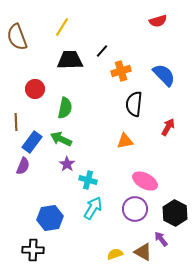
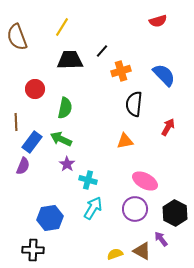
brown triangle: moved 1 px left, 1 px up
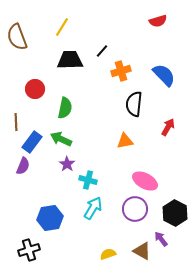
black cross: moved 4 px left; rotated 20 degrees counterclockwise
yellow semicircle: moved 7 px left
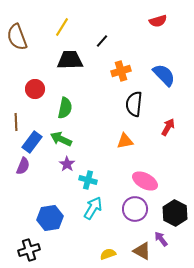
black line: moved 10 px up
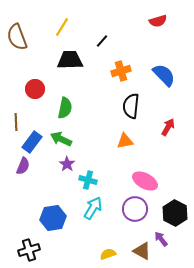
black semicircle: moved 3 px left, 2 px down
blue hexagon: moved 3 px right
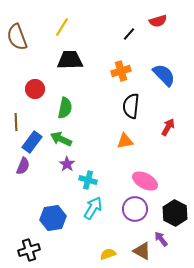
black line: moved 27 px right, 7 px up
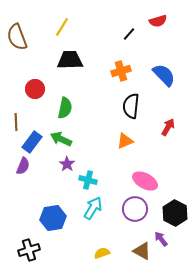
orange triangle: rotated 12 degrees counterclockwise
yellow semicircle: moved 6 px left, 1 px up
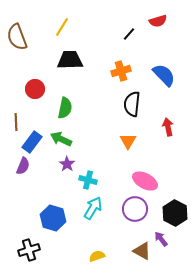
black semicircle: moved 1 px right, 2 px up
red arrow: rotated 42 degrees counterclockwise
orange triangle: moved 3 px right; rotated 36 degrees counterclockwise
blue hexagon: rotated 25 degrees clockwise
yellow semicircle: moved 5 px left, 3 px down
